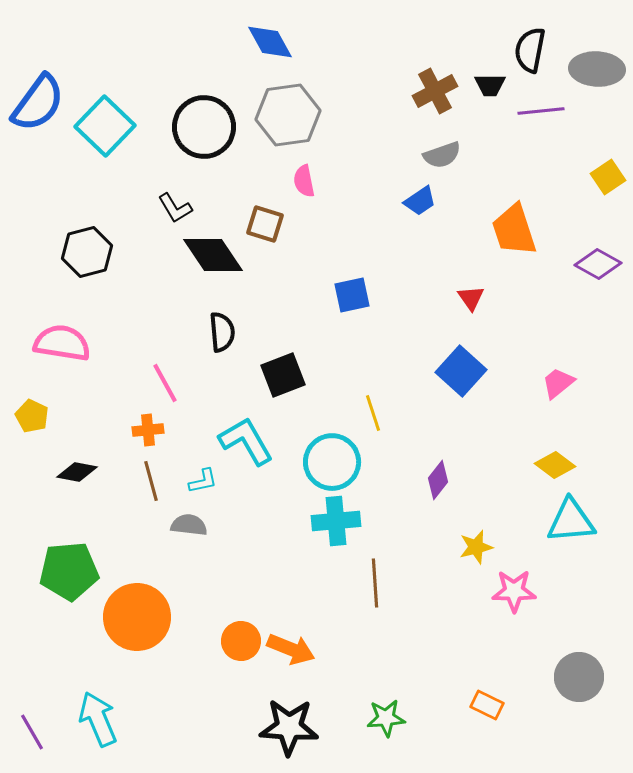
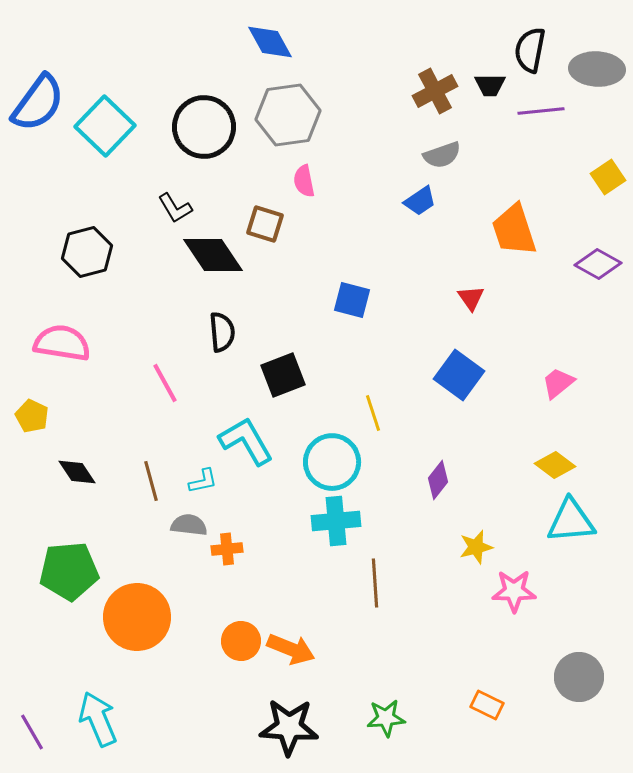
blue square at (352, 295): moved 5 px down; rotated 27 degrees clockwise
blue square at (461, 371): moved 2 px left, 4 px down; rotated 6 degrees counterclockwise
orange cross at (148, 430): moved 79 px right, 119 px down
black diamond at (77, 472): rotated 45 degrees clockwise
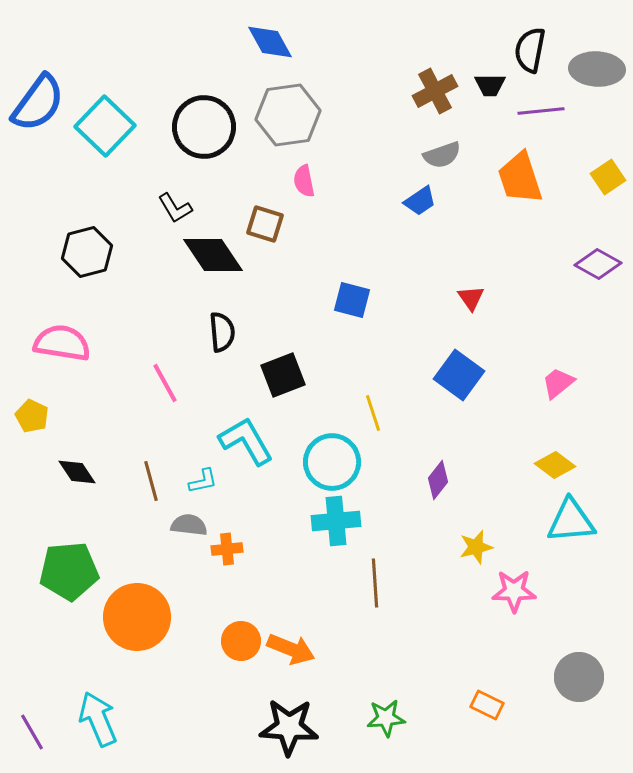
orange trapezoid at (514, 230): moved 6 px right, 52 px up
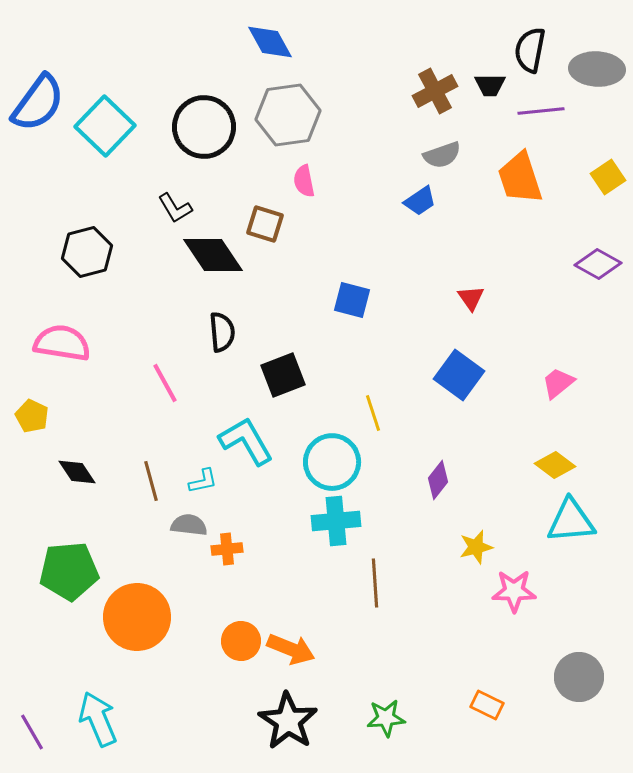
black star at (289, 727): moved 1 px left, 6 px up; rotated 30 degrees clockwise
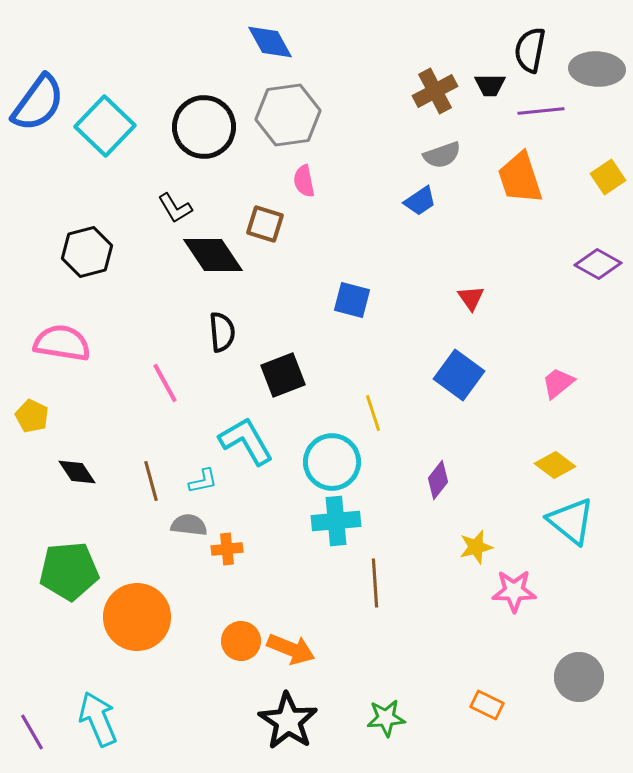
cyan triangle at (571, 521): rotated 44 degrees clockwise
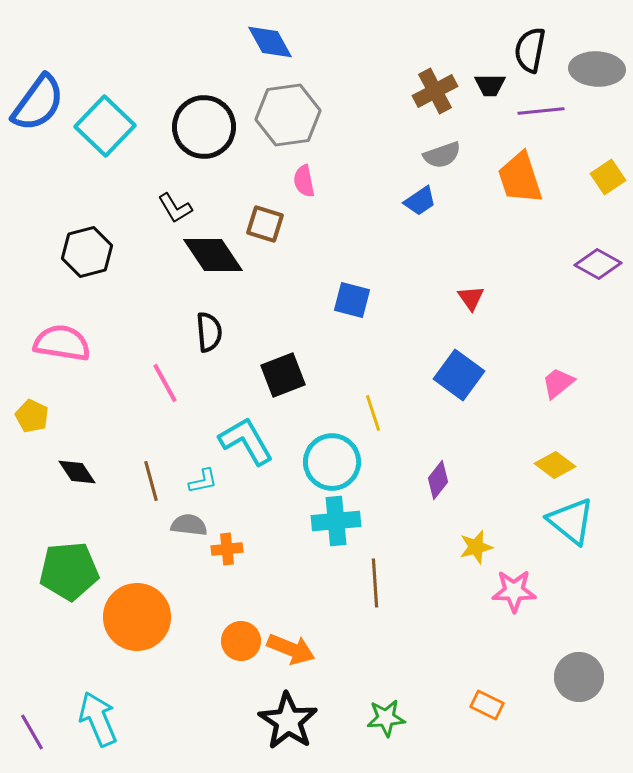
black semicircle at (222, 332): moved 13 px left
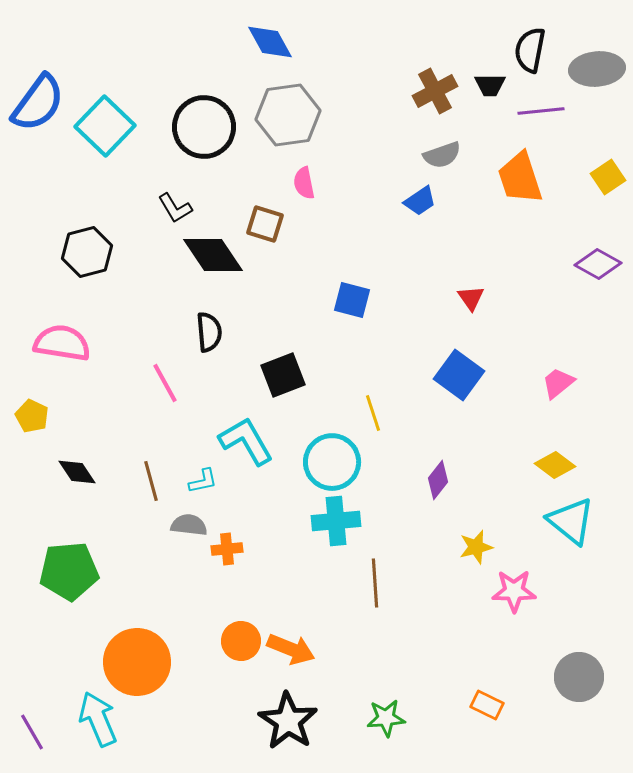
gray ellipse at (597, 69): rotated 8 degrees counterclockwise
pink semicircle at (304, 181): moved 2 px down
orange circle at (137, 617): moved 45 px down
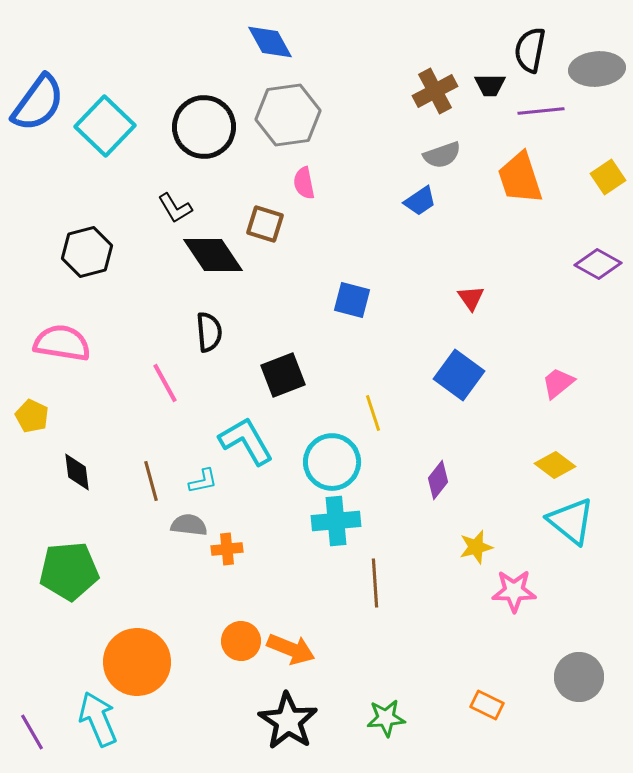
black diamond at (77, 472): rotated 27 degrees clockwise
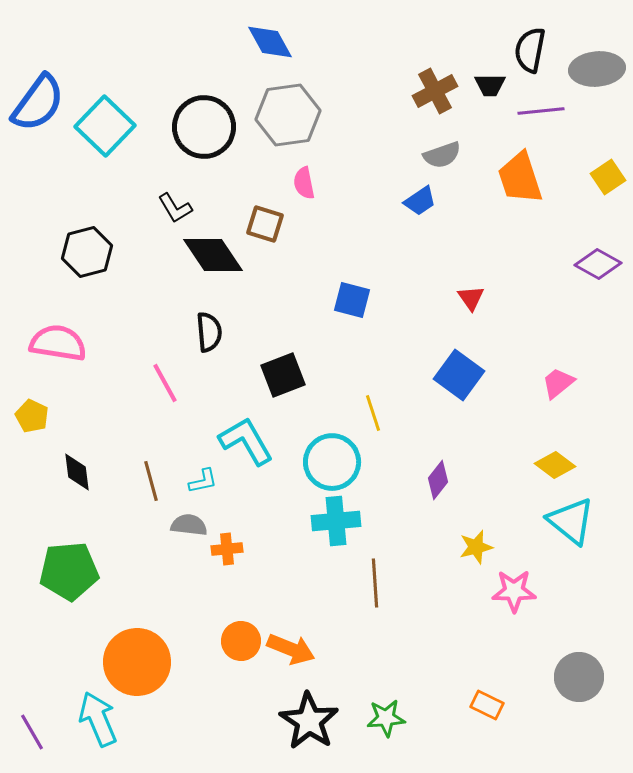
pink semicircle at (62, 343): moved 4 px left
black star at (288, 721): moved 21 px right
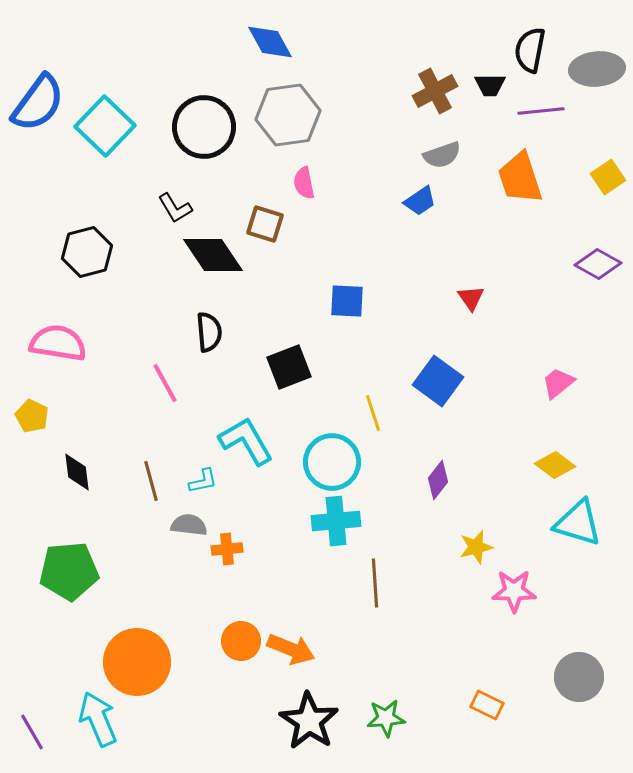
blue square at (352, 300): moved 5 px left, 1 px down; rotated 12 degrees counterclockwise
black square at (283, 375): moved 6 px right, 8 px up
blue square at (459, 375): moved 21 px left, 6 px down
cyan triangle at (571, 521): moved 7 px right, 2 px down; rotated 22 degrees counterclockwise
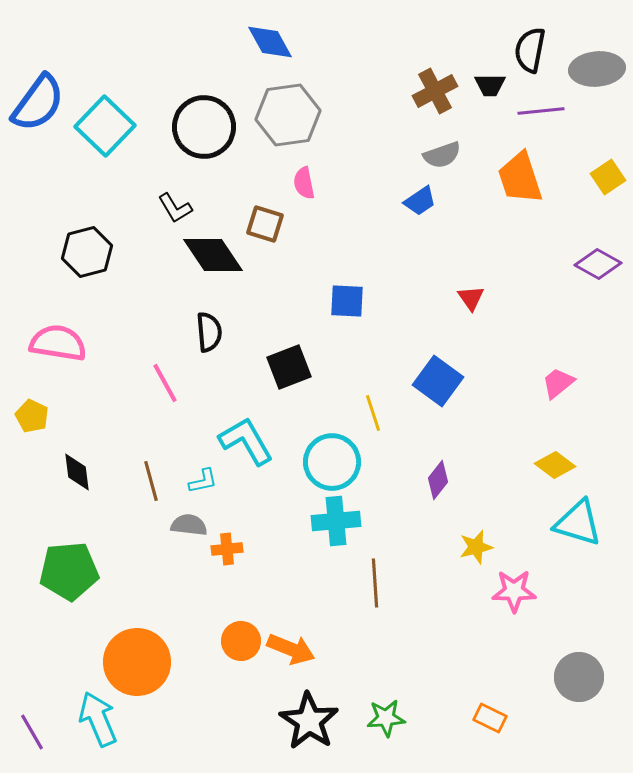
orange rectangle at (487, 705): moved 3 px right, 13 px down
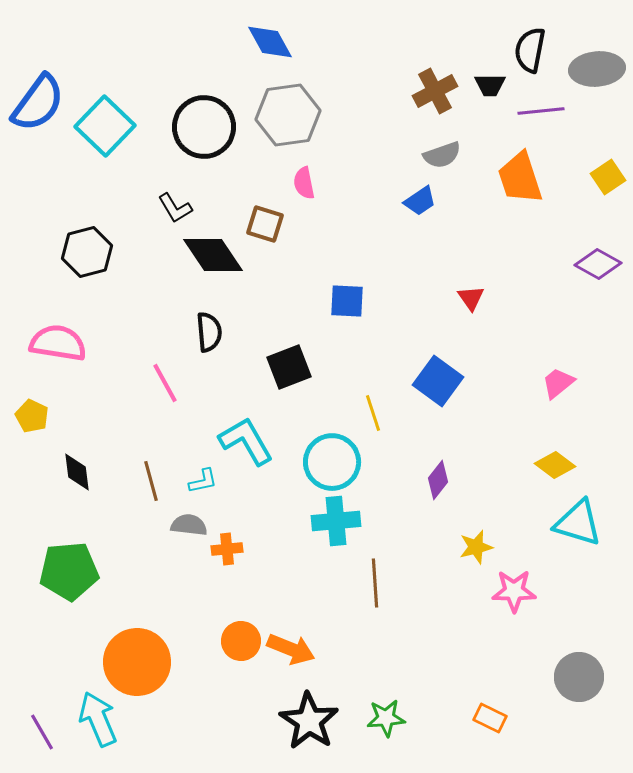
purple line at (32, 732): moved 10 px right
